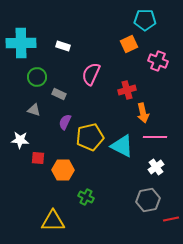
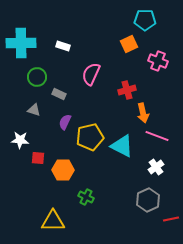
pink line: moved 2 px right, 1 px up; rotated 20 degrees clockwise
gray hexagon: rotated 15 degrees counterclockwise
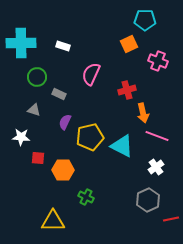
white star: moved 1 px right, 3 px up
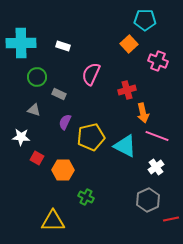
orange square: rotated 18 degrees counterclockwise
yellow pentagon: moved 1 px right
cyan triangle: moved 3 px right
red square: moved 1 px left; rotated 24 degrees clockwise
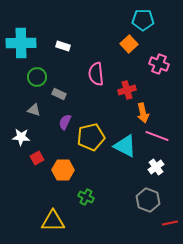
cyan pentagon: moved 2 px left
pink cross: moved 1 px right, 3 px down
pink semicircle: moved 5 px right; rotated 30 degrees counterclockwise
red square: rotated 32 degrees clockwise
gray hexagon: rotated 15 degrees counterclockwise
red line: moved 1 px left, 4 px down
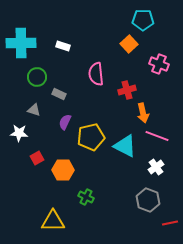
white star: moved 2 px left, 4 px up
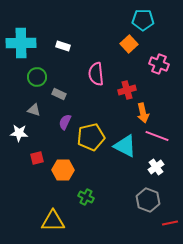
red square: rotated 16 degrees clockwise
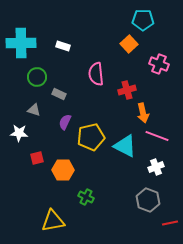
white cross: rotated 14 degrees clockwise
yellow triangle: rotated 10 degrees counterclockwise
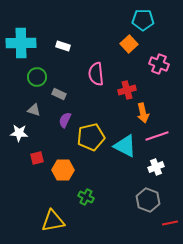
purple semicircle: moved 2 px up
pink line: rotated 40 degrees counterclockwise
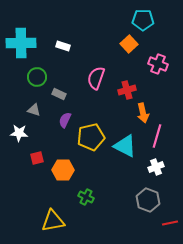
pink cross: moved 1 px left
pink semicircle: moved 4 px down; rotated 25 degrees clockwise
pink line: rotated 55 degrees counterclockwise
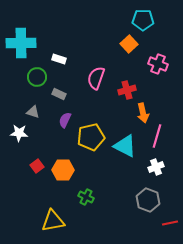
white rectangle: moved 4 px left, 13 px down
gray triangle: moved 1 px left, 2 px down
red square: moved 8 px down; rotated 24 degrees counterclockwise
